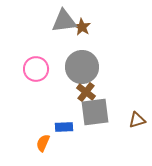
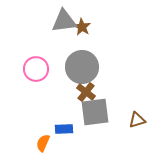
blue rectangle: moved 2 px down
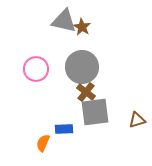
gray triangle: rotated 20 degrees clockwise
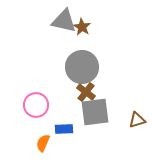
pink circle: moved 36 px down
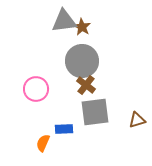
gray triangle: rotated 20 degrees counterclockwise
gray circle: moved 6 px up
brown cross: moved 7 px up
pink circle: moved 16 px up
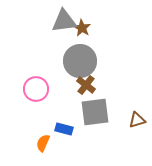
brown star: moved 1 px down
gray circle: moved 2 px left
blue rectangle: rotated 18 degrees clockwise
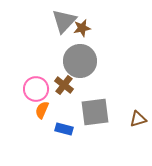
gray triangle: rotated 40 degrees counterclockwise
brown star: rotated 30 degrees clockwise
brown cross: moved 22 px left
brown triangle: moved 1 px right, 1 px up
orange semicircle: moved 1 px left, 33 px up
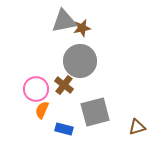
gray triangle: rotated 36 degrees clockwise
gray square: rotated 8 degrees counterclockwise
brown triangle: moved 1 px left, 8 px down
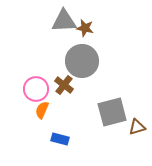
gray triangle: rotated 8 degrees clockwise
brown star: moved 3 px right; rotated 24 degrees clockwise
gray circle: moved 2 px right
gray square: moved 17 px right
blue rectangle: moved 4 px left, 10 px down
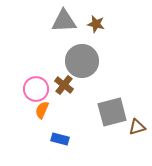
brown star: moved 11 px right, 4 px up
